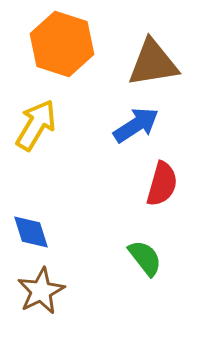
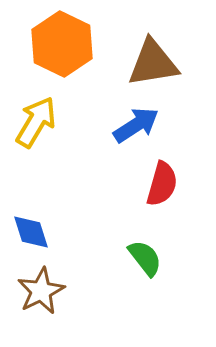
orange hexagon: rotated 8 degrees clockwise
yellow arrow: moved 3 px up
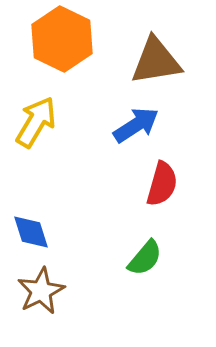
orange hexagon: moved 5 px up
brown triangle: moved 3 px right, 2 px up
green semicircle: rotated 78 degrees clockwise
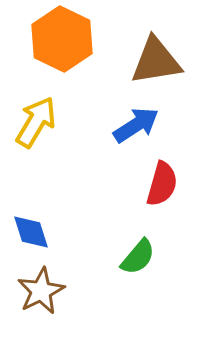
green semicircle: moved 7 px left, 1 px up
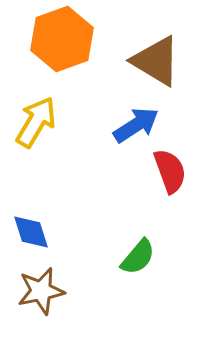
orange hexagon: rotated 14 degrees clockwise
brown triangle: rotated 40 degrees clockwise
red semicircle: moved 8 px right, 13 px up; rotated 36 degrees counterclockwise
brown star: rotated 15 degrees clockwise
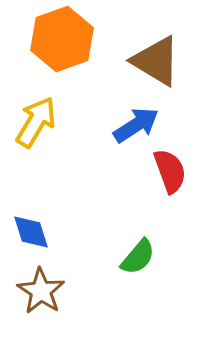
brown star: rotated 27 degrees counterclockwise
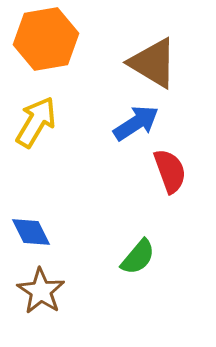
orange hexagon: moved 16 px left; rotated 10 degrees clockwise
brown triangle: moved 3 px left, 2 px down
blue arrow: moved 2 px up
blue diamond: rotated 9 degrees counterclockwise
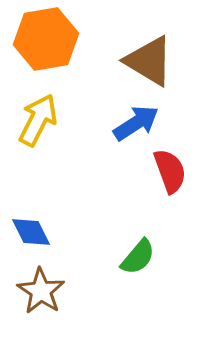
brown triangle: moved 4 px left, 2 px up
yellow arrow: moved 2 px right, 2 px up; rotated 4 degrees counterclockwise
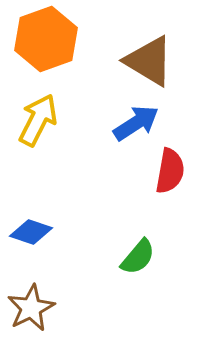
orange hexagon: rotated 10 degrees counterclockwise
red semicircle: rotated 30 degrees clockwise
blue diamond: rotated 45 degrees counterclockwise
brown star: moved 10 px left, 17 px down; rotated 12 degrees clockwise
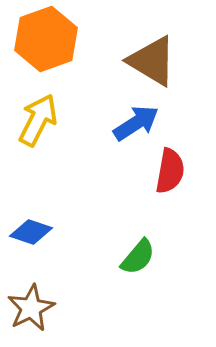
brown triangle: moved 3 px right
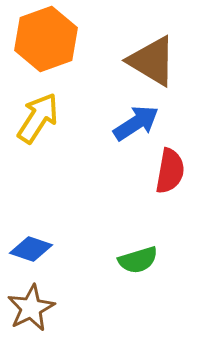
yellow arrow: moved 2 px up; rotated 6 degrees clockwise
blue diamond: moved 17 px down
green semicircle: moved 3 px down; rotated 33 degrees clockwise
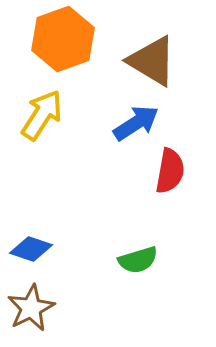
orange hexagon: moved 17 px right
yellow arrow: moved 4 px right, 3 px up
